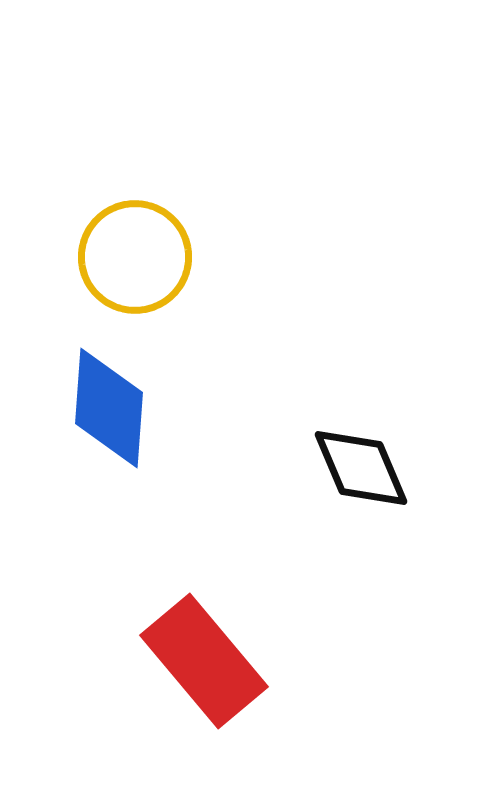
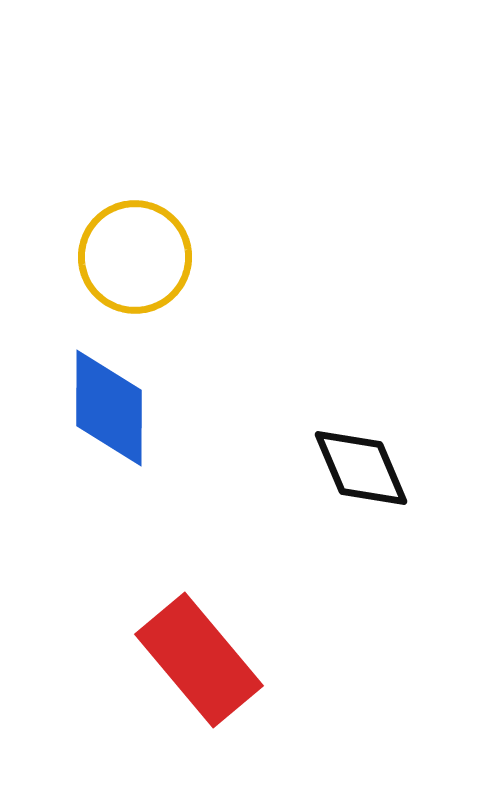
blue diamond: rotated 4 degrees counterclockwise
red rectangle: moved 5 px left, 1 px up
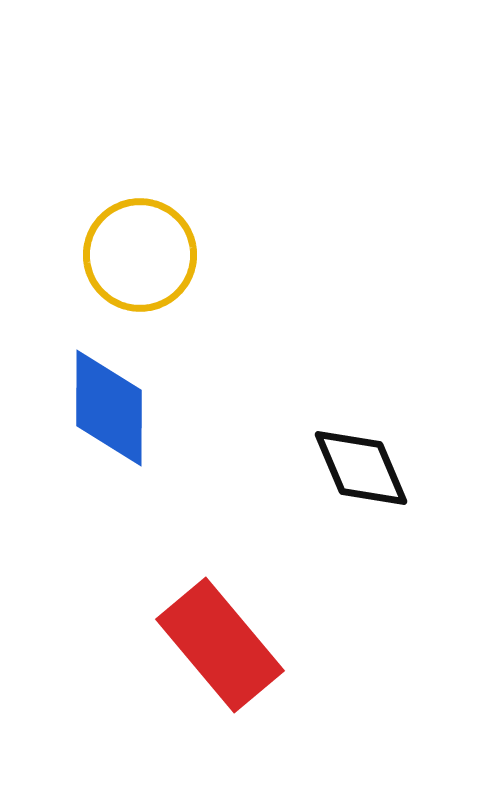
yellow circle: moved 5 px right, 2 px up
red rectangle: moved 21 px right, 15 px up
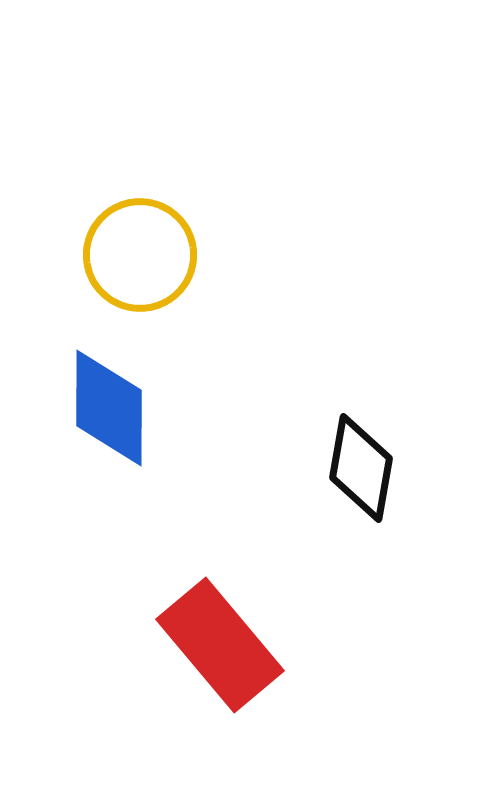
black diamond: rotated 33 degrees clockwise
